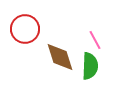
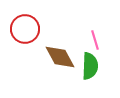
pink line: rotated 12 degrees clockwise
brown diamond: rotated 12 degrees counterclockwise
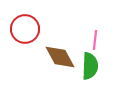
pink line: rotated 24 degrees clockwise
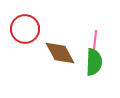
brown diamond: moved 4 px up
green semicircle: moved 4 px right, 4 px up
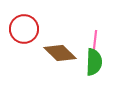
red circle: moved 1 px left
brown diamond: rotated 16 degrees counterclockwise
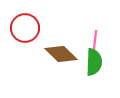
red circle: moved 1 px right, 1 px up
brown diamond: moved 1 px right, 1 px down
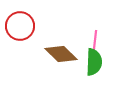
red circle: moved 5 px left, 2 px up
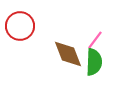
pink line: rotated 30 degrees clockwise
brown diamond: moved 7 px right; rotated 24 degrees clockwise
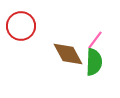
red circle: moved 1 px right
brown diamond: rotated 8 degrees counterclockwise
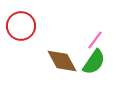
brown diamond: moved 6 px left, 7 px down
green semicircle: rotated 32 degrees clockwise
